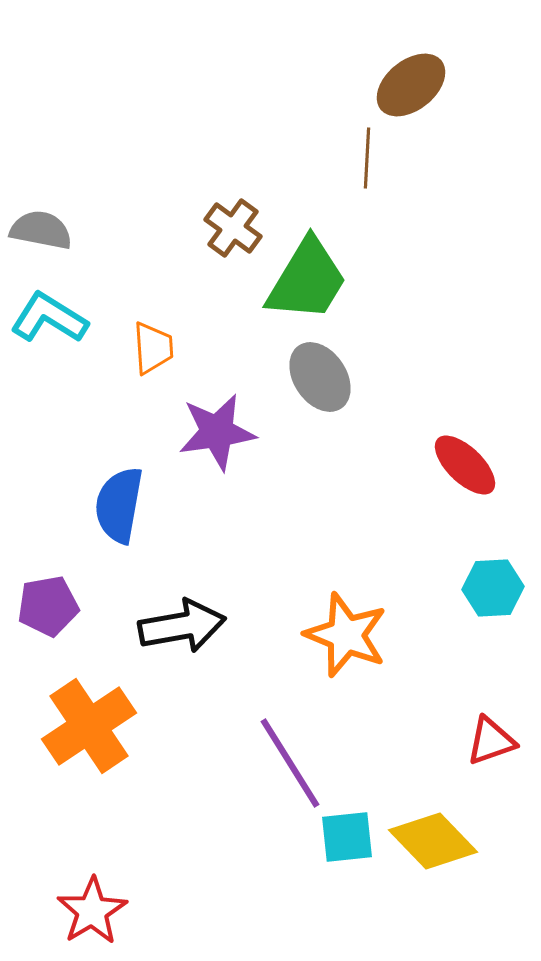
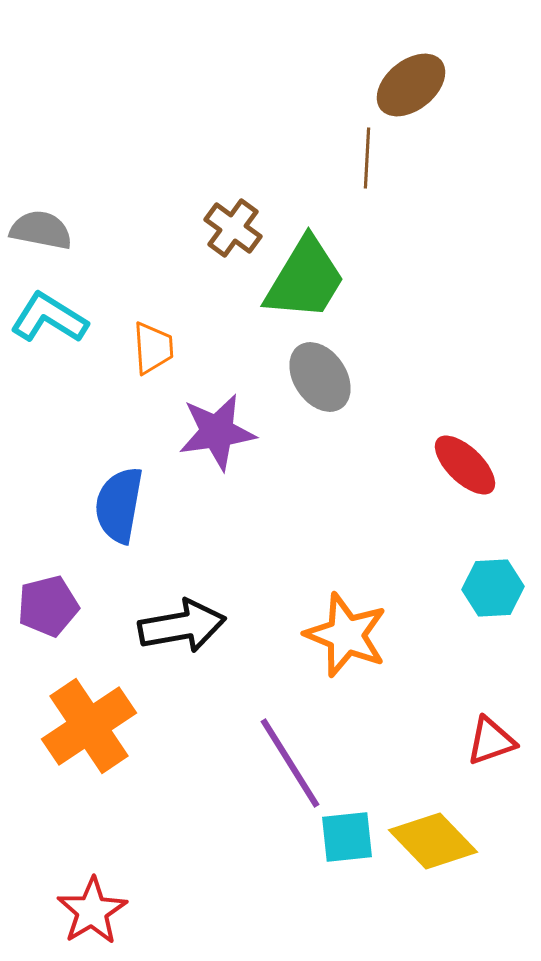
green trapezoid: moved 2 px left, 1 px up
purple pentagon: rotated 4 degrees counterclockwise
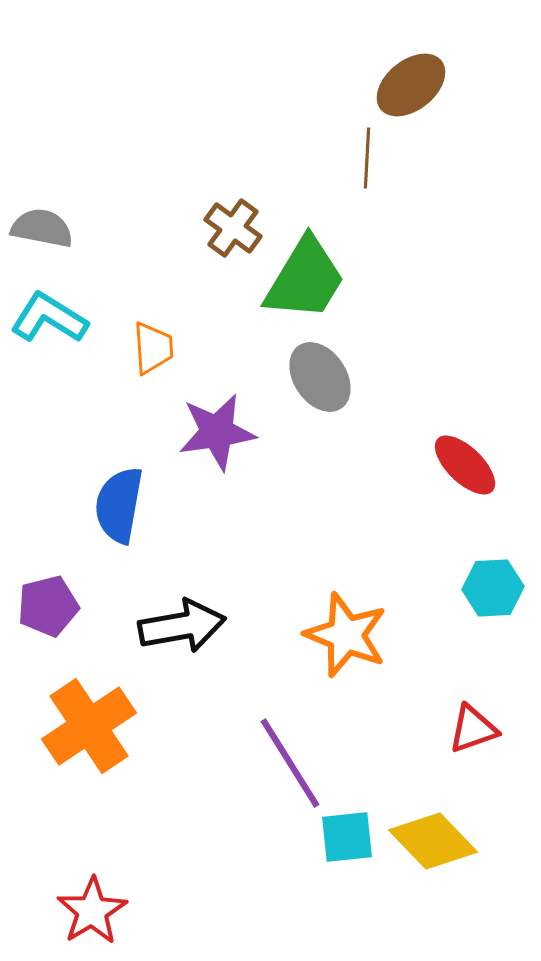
gray semicircle: moved 1 px right, 2 px up
red triangle: moved 18 px left, 12 px up
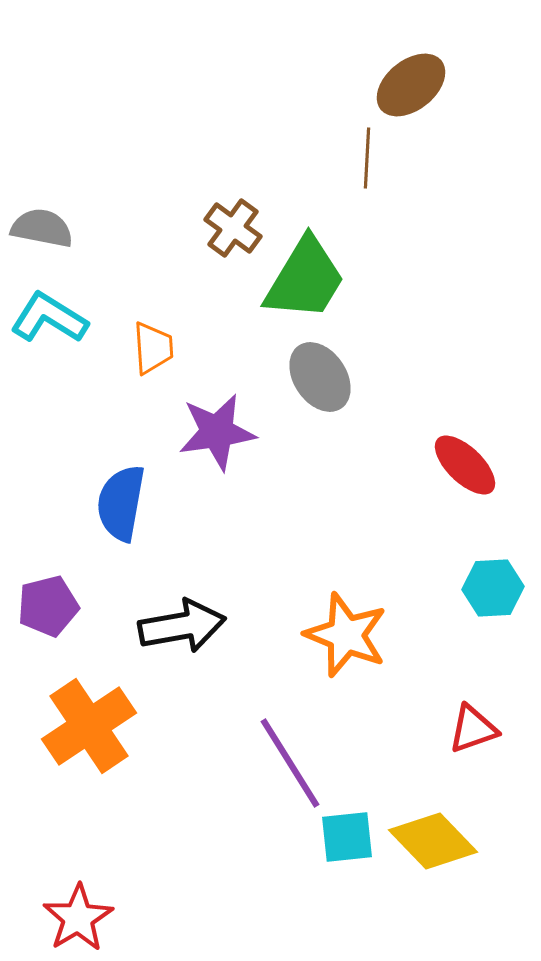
blue semicircle: moved 2 px right, 2 px up
red star: moved 14 px left, 7 px down
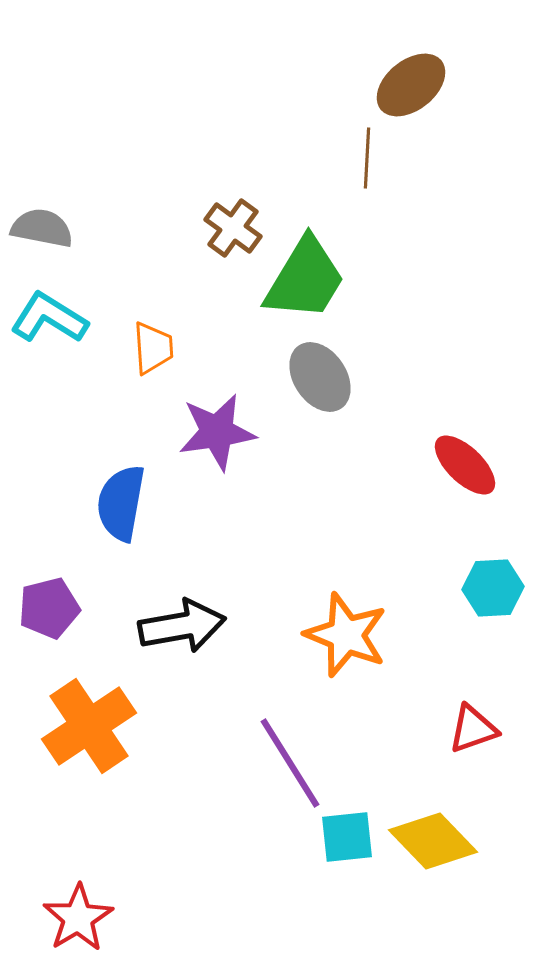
purple pentagon: moved 1 px right, 2 px down
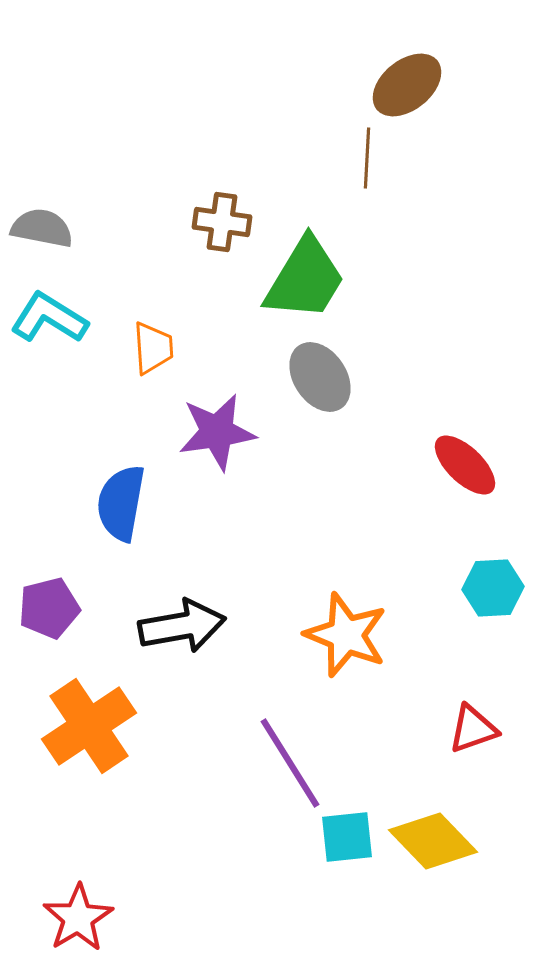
brown ellipse: moved 4 px left
brown cross: moved 11 px left, 6 px up; rotated 28 degrees counterclockwise
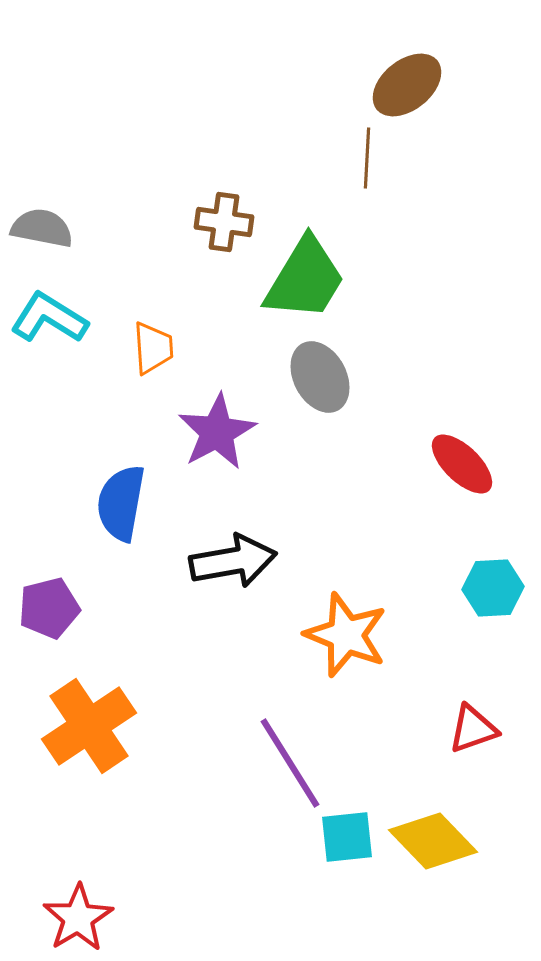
brown cross: moved 2 px right
gray ellipse: rotated 6 degrees clockwise
purple star: rotated 20 degrees counterclockwise
red ellipse: moved 3 px left, 1 px up
black arrow: moved 51 px right, 65 px up
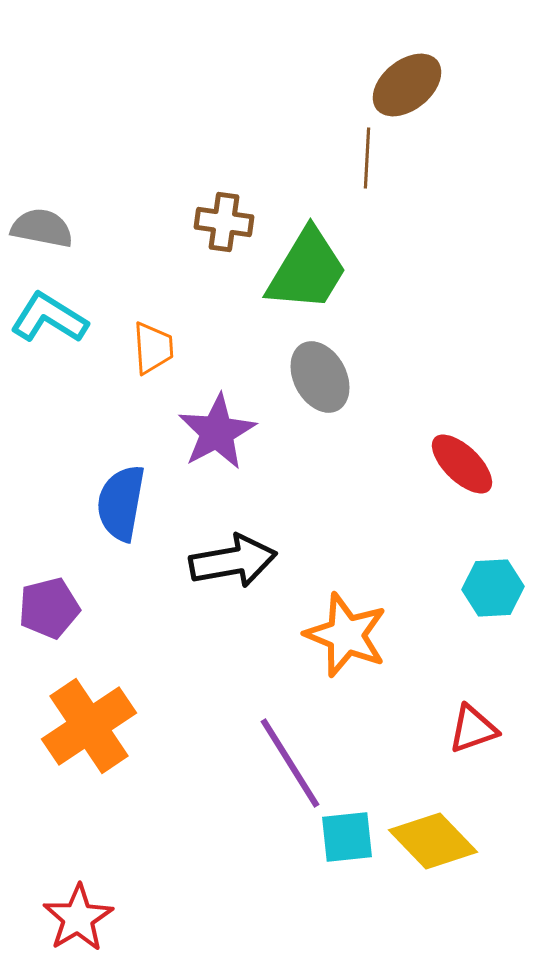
green trapezoid: moved 2 px right, 9 px up
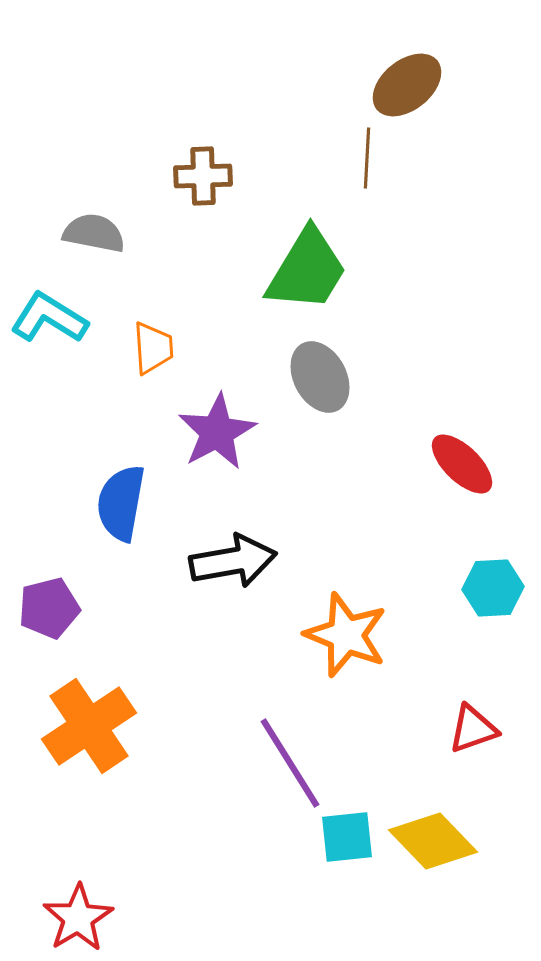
brown cross: moved 21 px left, 46 px up; rotated 10 degrees counterclockwise
gray semicircle: moved 52 px right, 5 px down
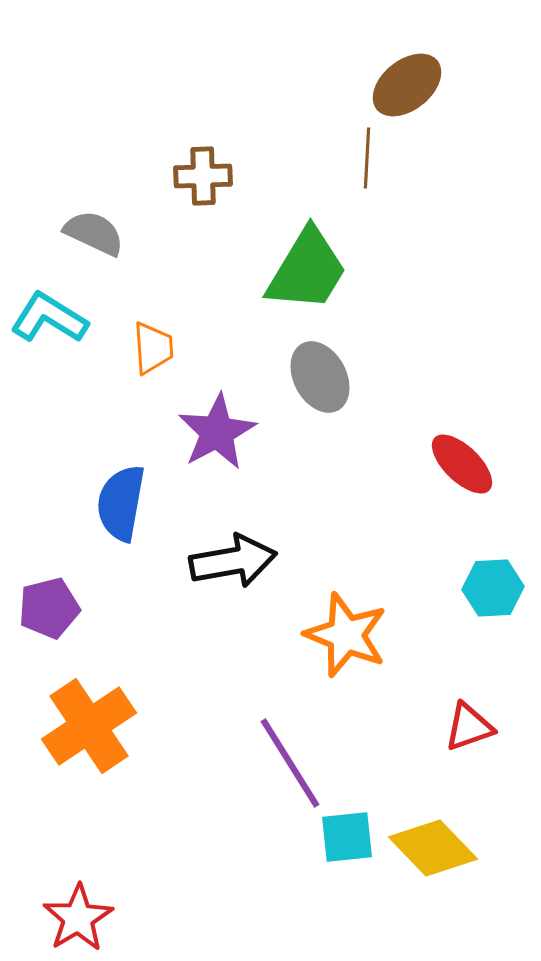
gray semicircle: rotated 14 degrees clockwise
red triangle: moved 4 px left, 2 px up
yellow diamond: moved 7 px down
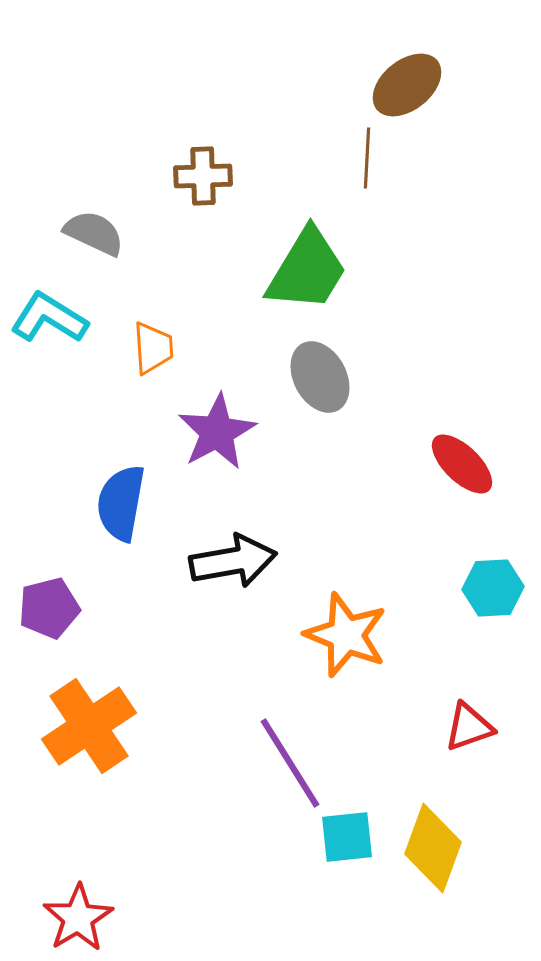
yellow diamond: rotated 64 degrees clockwise
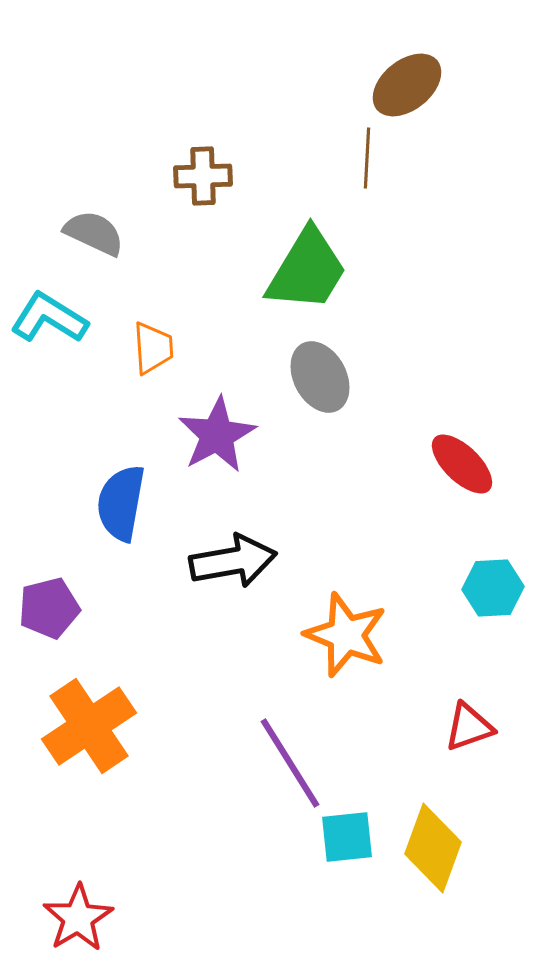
purple star: moved 3 px down
